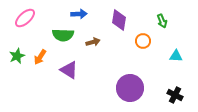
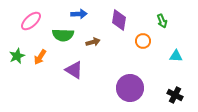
pink ellipse: moved 6 px right, 3 px down
purple triangle: moved 5 px right
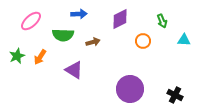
purple diamond: moved 1 px right, 1 px up; rotated 55 degrees clockwise
cyan triangle: moved 8 px right, 16 px up
purple circle: moved 1 px down
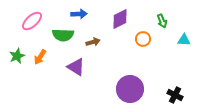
pink ellipse: moved 1 px right
orange circle: moved 2 px up
purple triangle: moved 2 px right, 3 px up
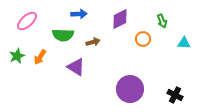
pink ellipse: moved 5 px left
cyan triangle: moved 3 px down
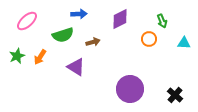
green semicircle: rotated 20 degrees counterclockwise
orange circle: moved 6 px right
black cross: rotated 14 degrees clockwise
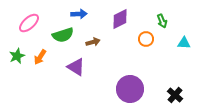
pink ellipse: moved 2 px right, 2 px down
orange circle: moved 3 px left
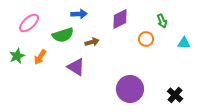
brown arrow: moved 1 px left
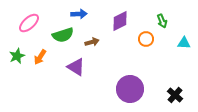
purple diamond: moved 2 px down
